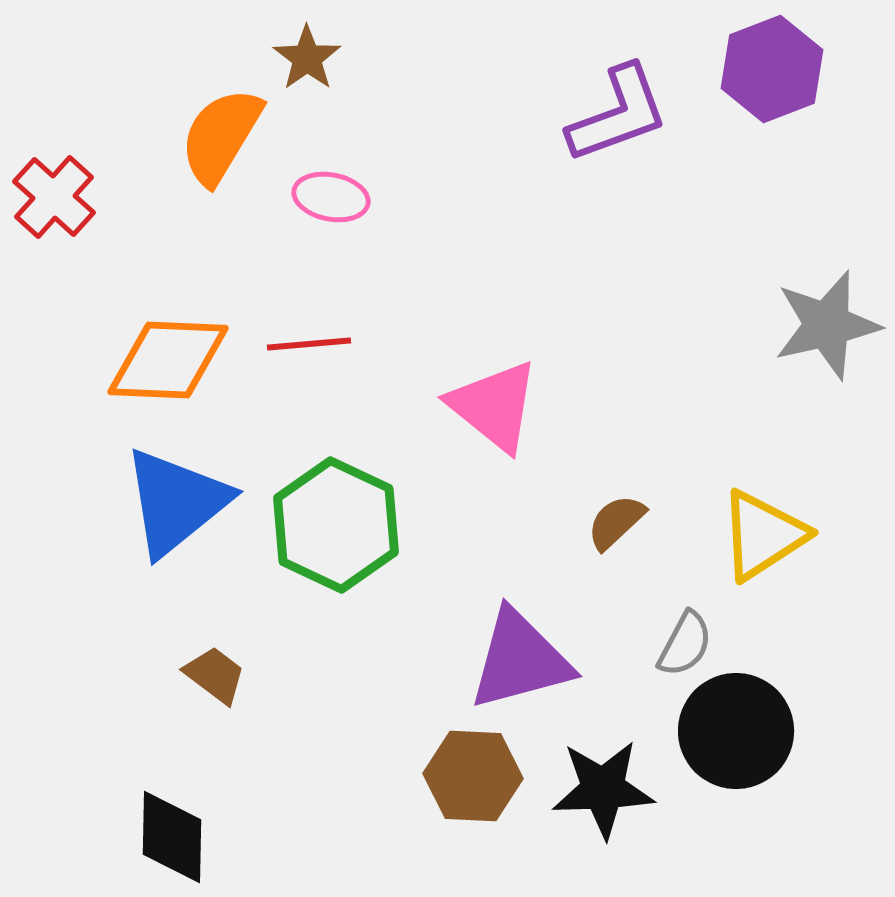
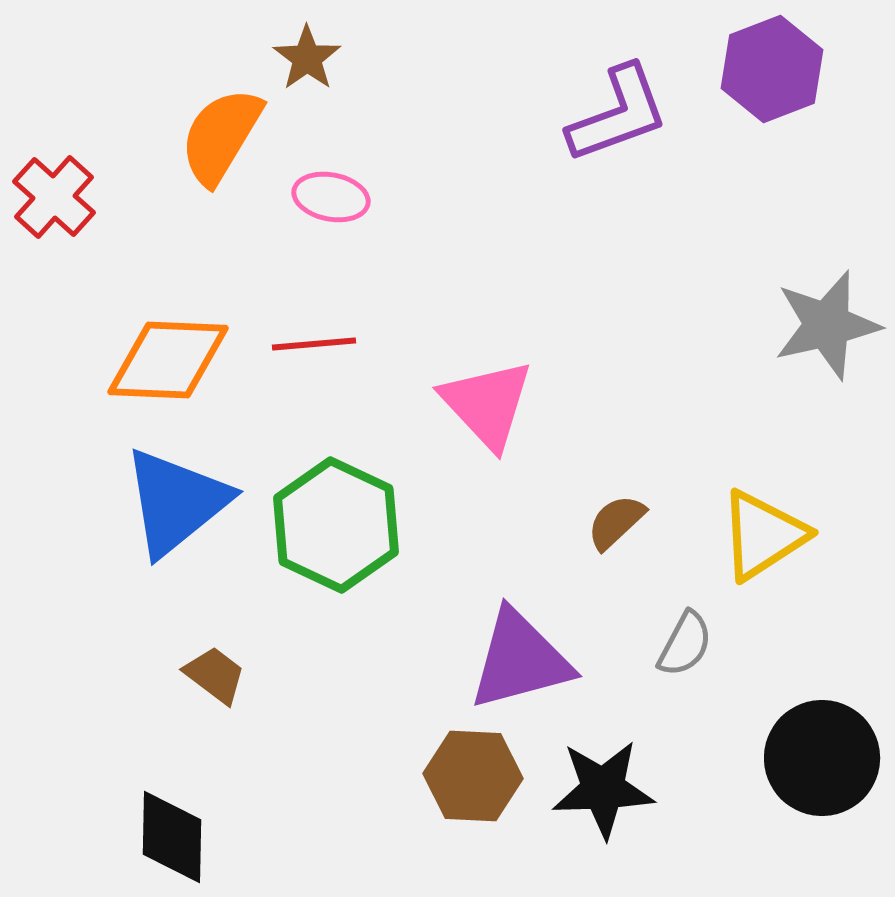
red line: moved 5 px right
pink triangle: moved 7 px left, 2 px up; rotated 8 degrees clockwise
black circle: moved 86 px right, 27 px down
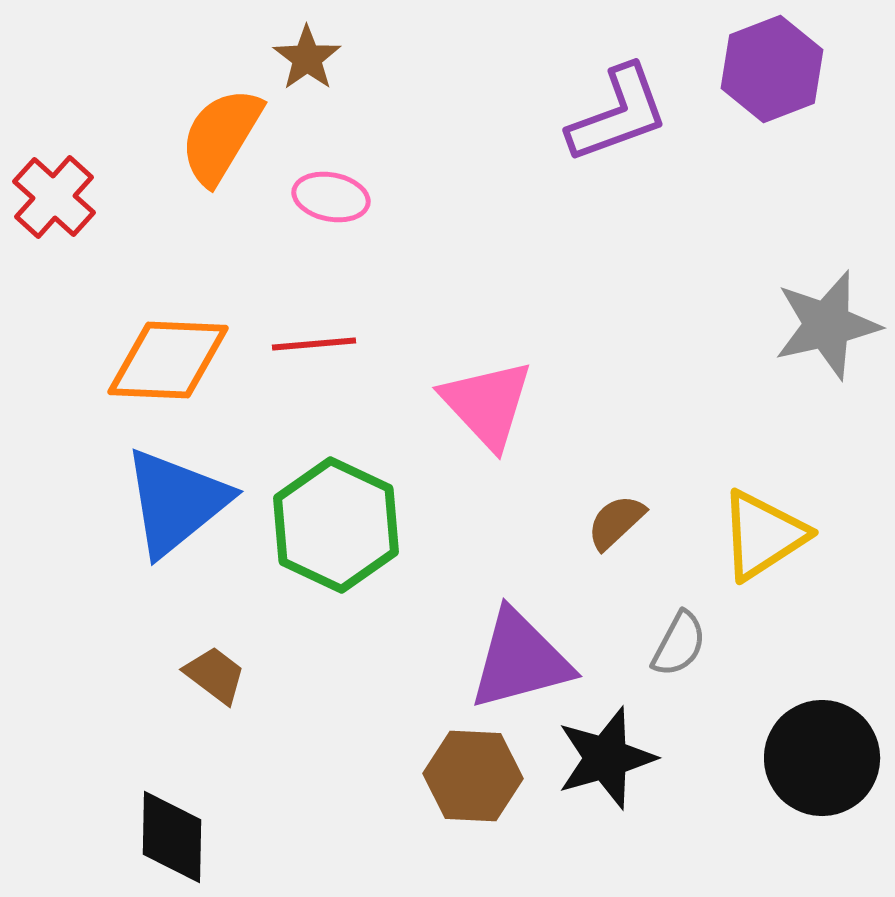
gray semicircle: moved 6 px left
black star: moved 3 px right, 31 px up; rotated 14 degrees counterclockwise
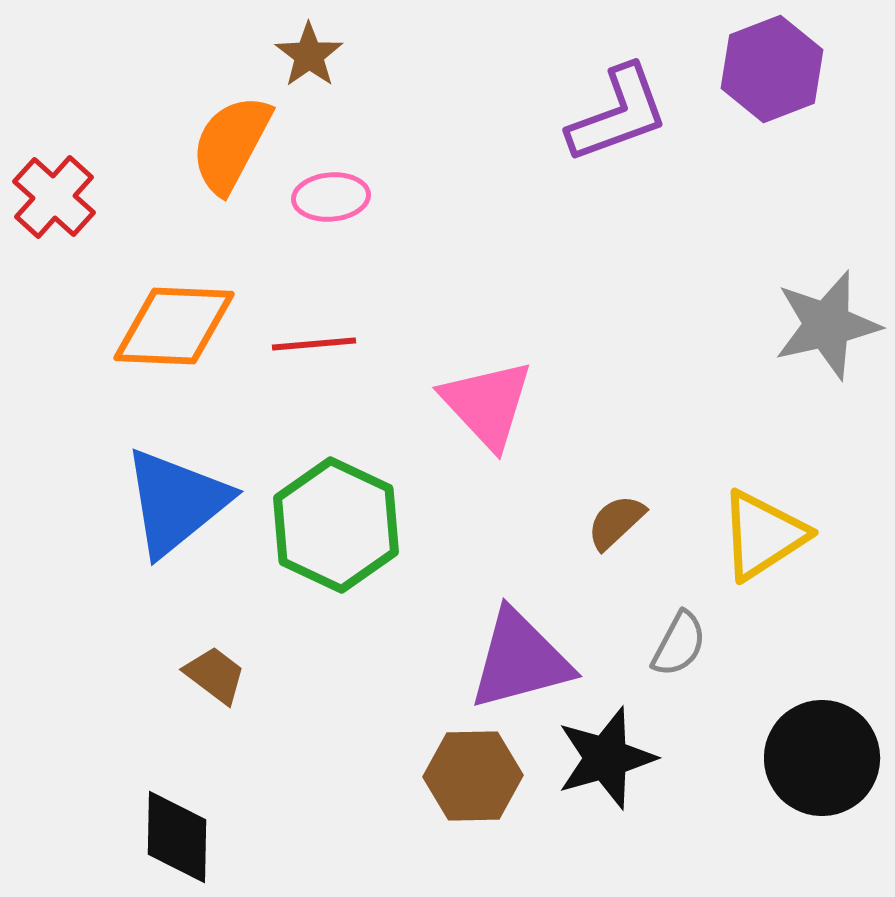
brown star: moved 2 px right, 3 px up
orange semicircle: moved 10 px right, 8 px down; rotated 3 degrees counterclockwise
pink ellipse: rotated 16 degrees counterclockwise
orange diamond: moved 6 px right, 34 px up
brown hexagon: rotated 4 degrees counterclockwise
black diamond: moved 5 px right
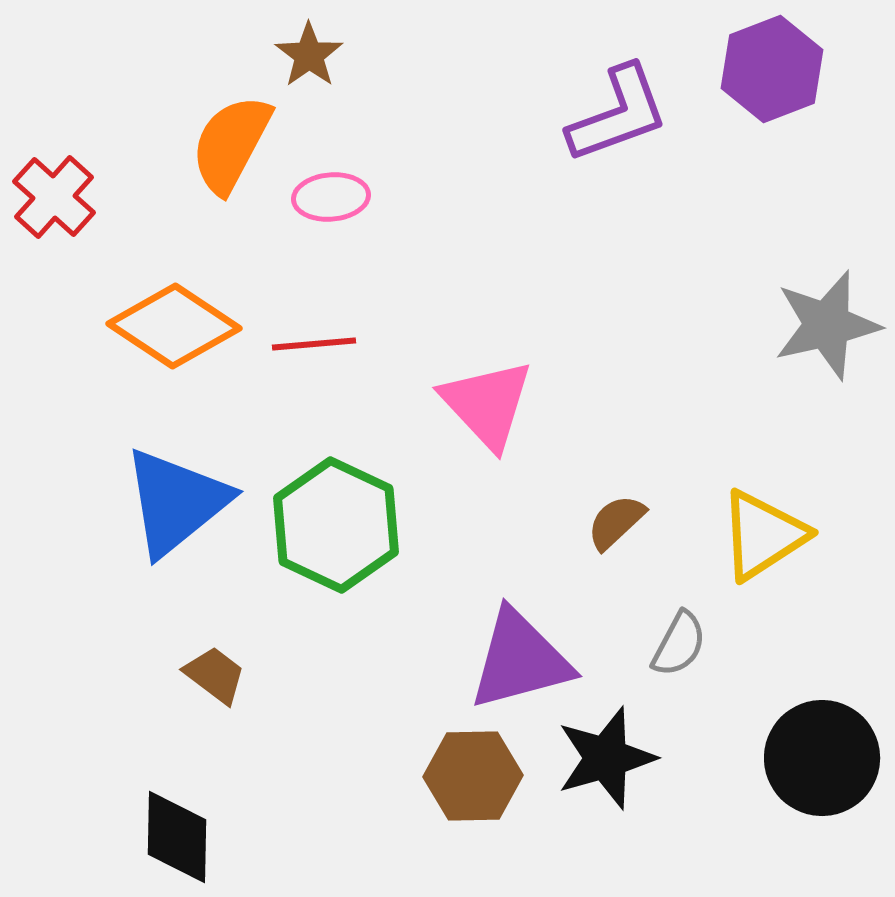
orange diamond: rotated 31 degrees clockwise
